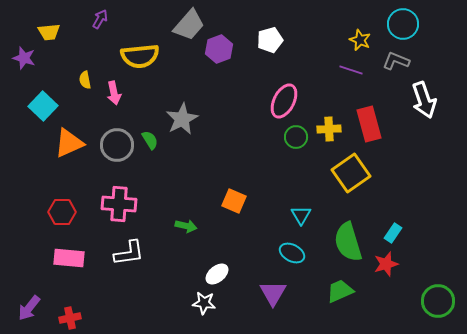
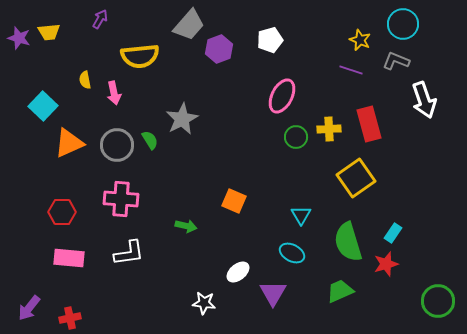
purple star at (24, 58): moved 5 px left, 20 px up
pink ellipse at (284, 101): moved 2 px left, 5 px up
yellow square at (351, 173): moved 5 px right, 5 px down
pink cross at (119, 204): moved 2 px right, 5 px up
white ellipse at (217, 274): moved 21 px right, 2 px up
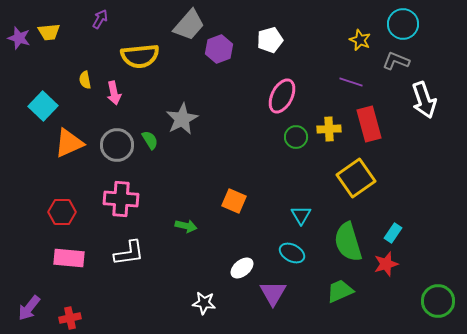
purple line at (351, 70): moved 12 px down
white ellipse at (238, 272): moved 4 px right, 4 px up
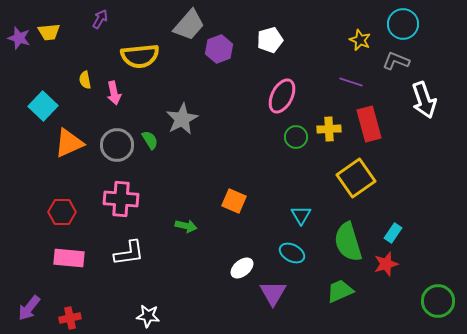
white star at (204, 303): moved 56 px left, 13 px down
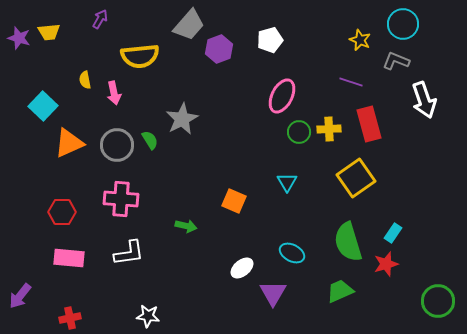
green circle at (296, 137): moved 3 px right, 5 px up
cyan triangle at (301, 215): moved 14 px left, 33 px up
purple arrow at (29, 308): moved 9 px left, 12 px up
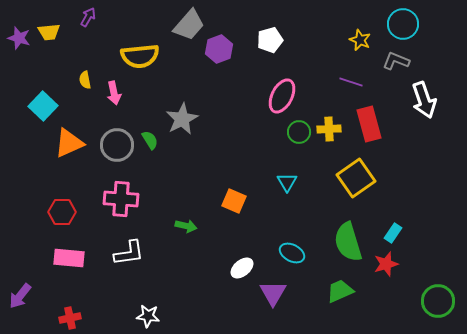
purple arrow at (100, 19): moved 12 px left, 2 px up
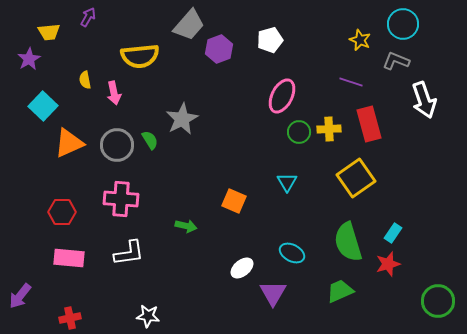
purple star at (19, 38): moved 10 px right, 21 px down; rotated 25 degrees clockwise
red star at (386, 264): moved 2 px right
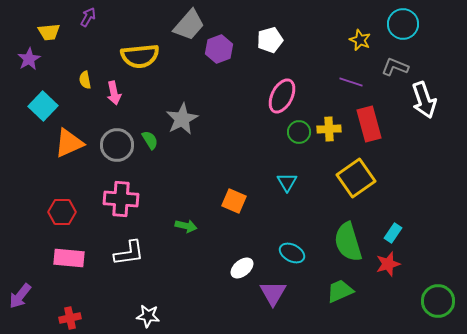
gray L-shape at (396, 61): moved 1 px left, 6 px down
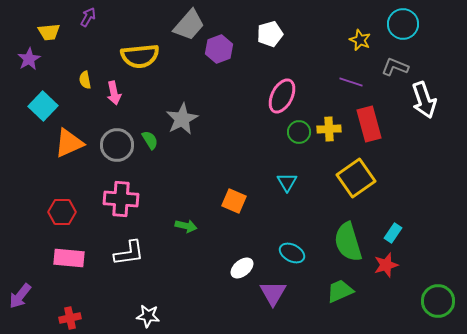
white pentagon at (270, 40): moved 6 px up
red star at (388, 264): moved 2 px left, 1 px down
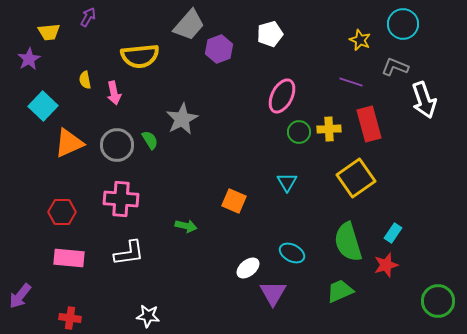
white ellipse at (242, 268): moved 6 px right
red cross at (70, 318): rotated 20 degrees clockwise
